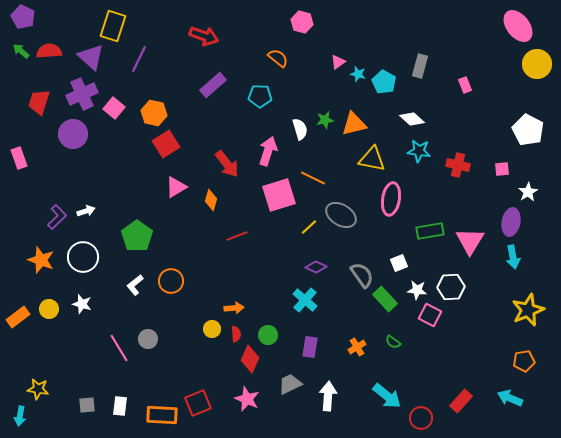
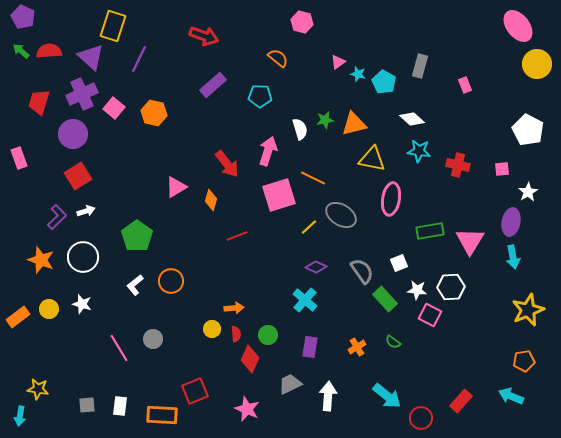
red square at (166, 144): moved 88 px left, 32 px down
gray semicircle at (362, 275): moved 4 px up
gray circle at (148, 339): moved 5 px right
cyan arrow at (510, 398): moved 1 px right, 2 px up
pink star at (247, 399): moved 10 px down
red square at (198, 403): moved 3 px left, 12 px up
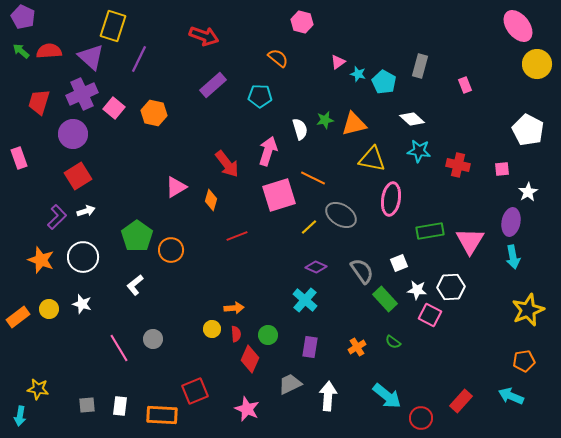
orange circle at (171, 281): moved 31 px up
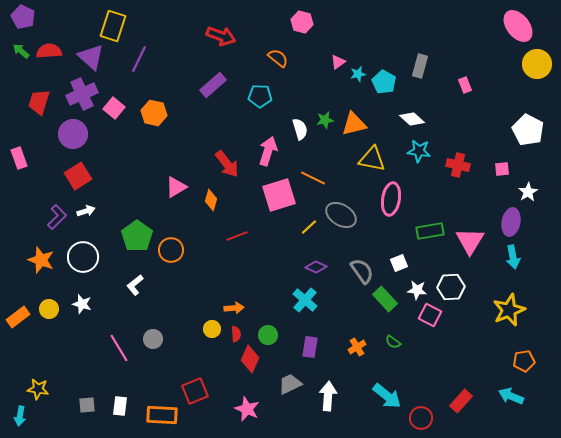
red arrow at (204, 36): moved 17 px right
cyan star at (358, 74): rotated 28 degrees counterclockwise
yellow star at (528, 310): moved 19 px left
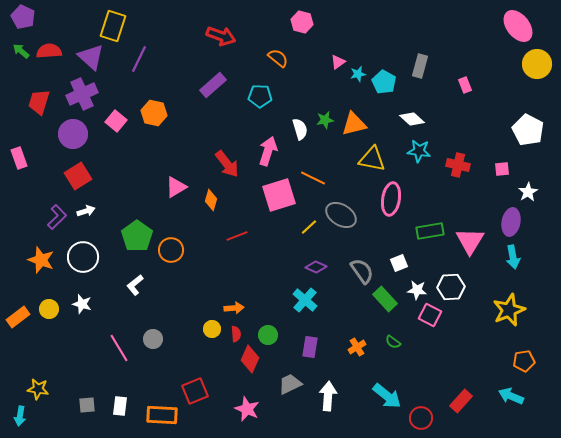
pink square at (114, 108): moved 2 px right, 13 px down
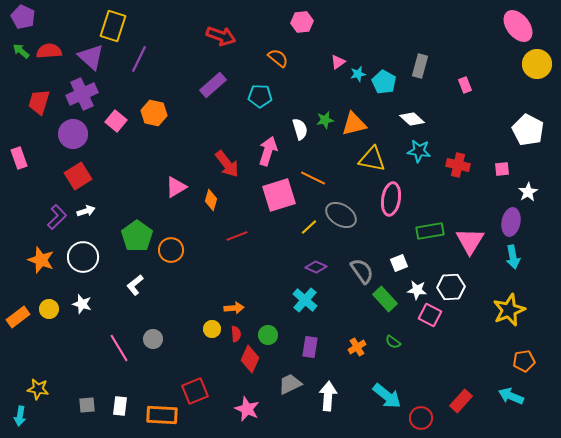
pink hexagon at (302, 22): rotated 20 degrees counterclockwise
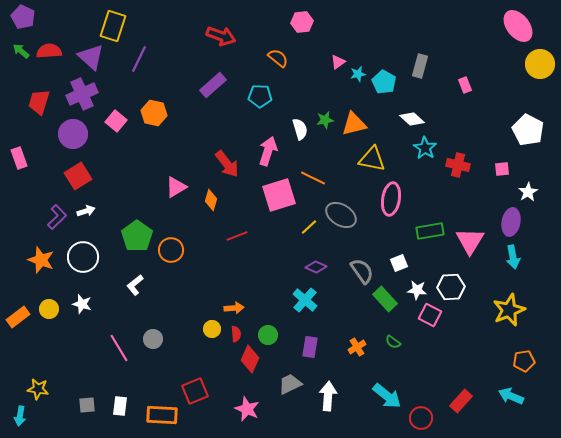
yellow circle at (537, 64): moved 3 px right
cyan star at (419, 151): moved 6 px right, 3 px up; rotated 25 degrees clockwise
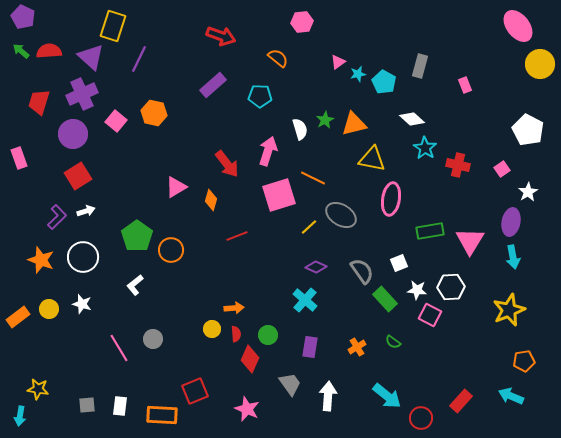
green star at (325, 120): rotated 18 degrees counterclockwise
pink square at (502, 169): rotated 28 degrees counterclockwise
gray trapezoid at (290, 384): rotated 80 degrees clockwise
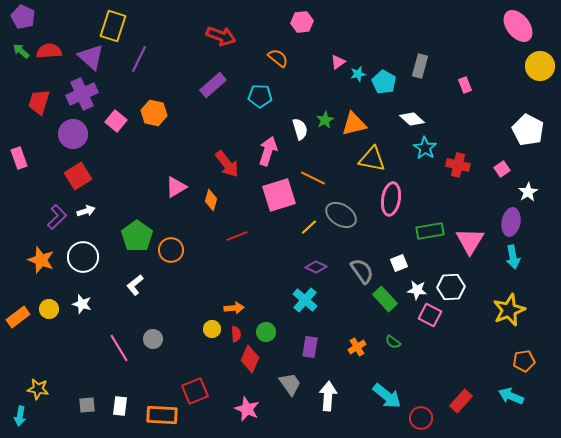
yellow circle at (540, 64): moved 2 px down
green circle at (268, 335): moved 2 px left, 3 px up
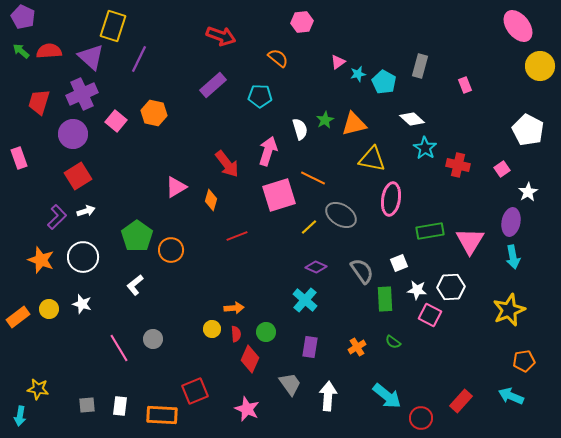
green rectangle at (385, 299): rotated 40 degrees clockwise
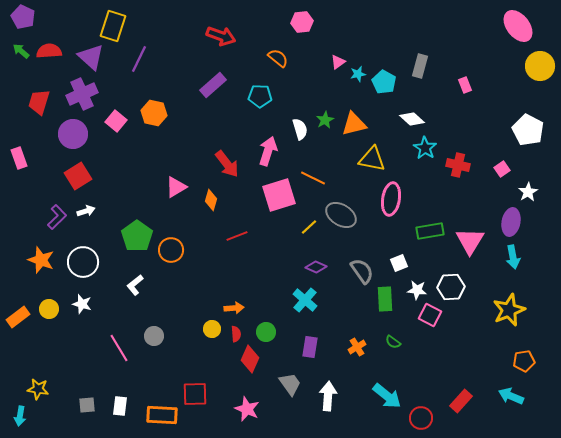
white circle at (83, 257): moved 5 px down
gray circle at (153, 339): moved 1 px right, 3 px up
red square at (195, 391): moved 3 px down; rotated 20 degrees clockwise
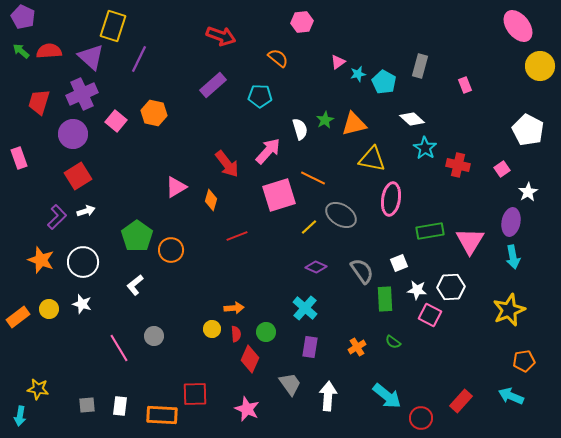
pink arrow at (268, 151): rotated 24 degrees clockwise
cyan cross at (305, 300): moved 8 px down
